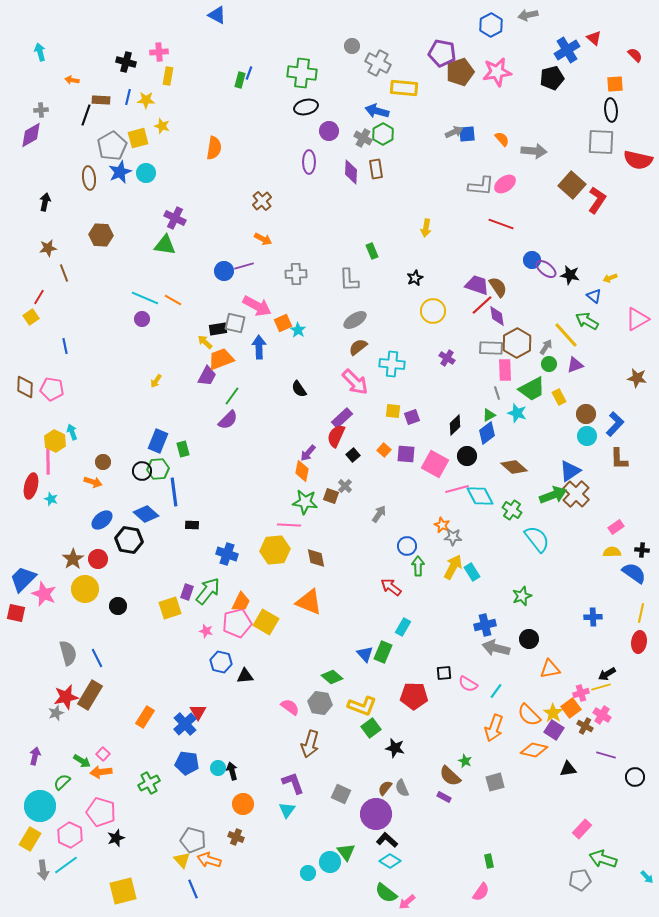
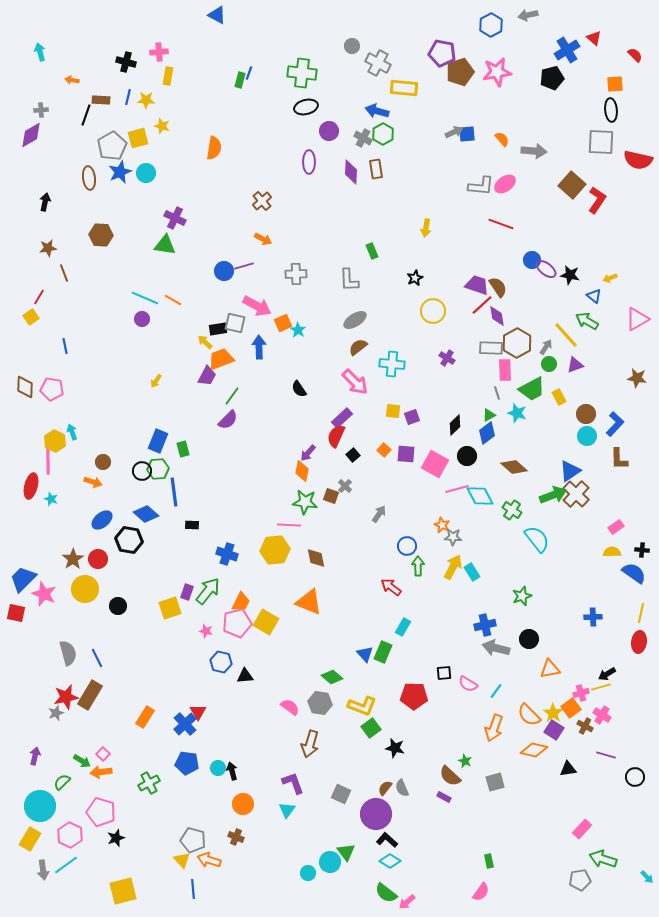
blue line at (193, 889): rotated 18 degrees clockwise
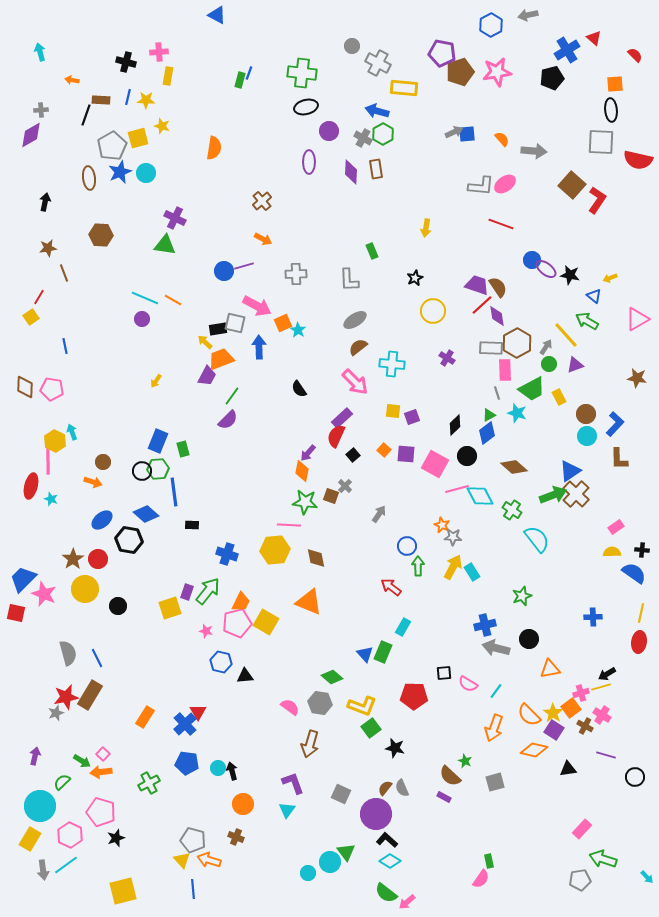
pink semicircle at (481, 892): moved 13 px up
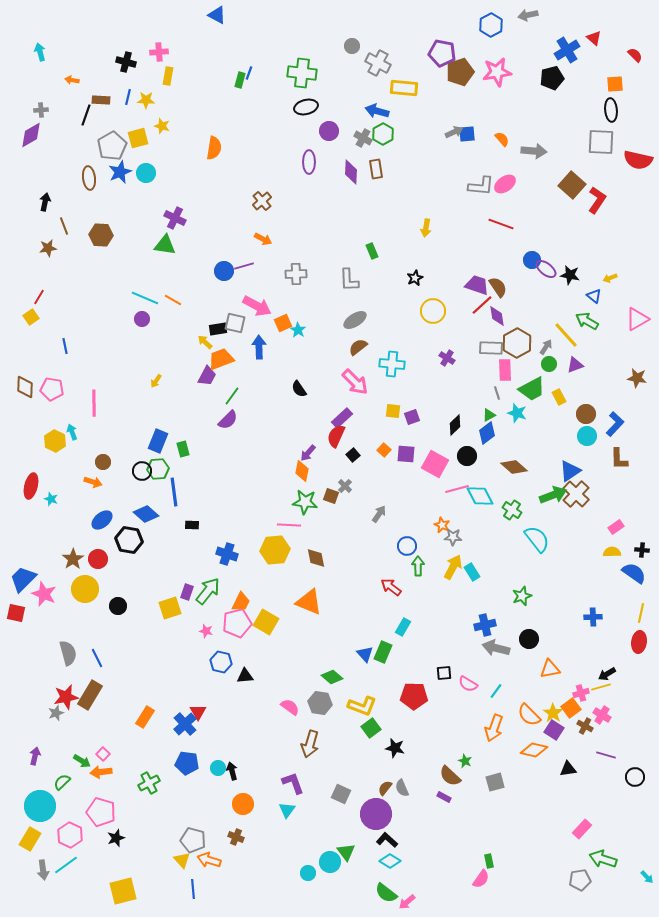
brown line at (64, 273): moved 47 px up
pink line at (48, 461): moved 46 px right, 58 px up
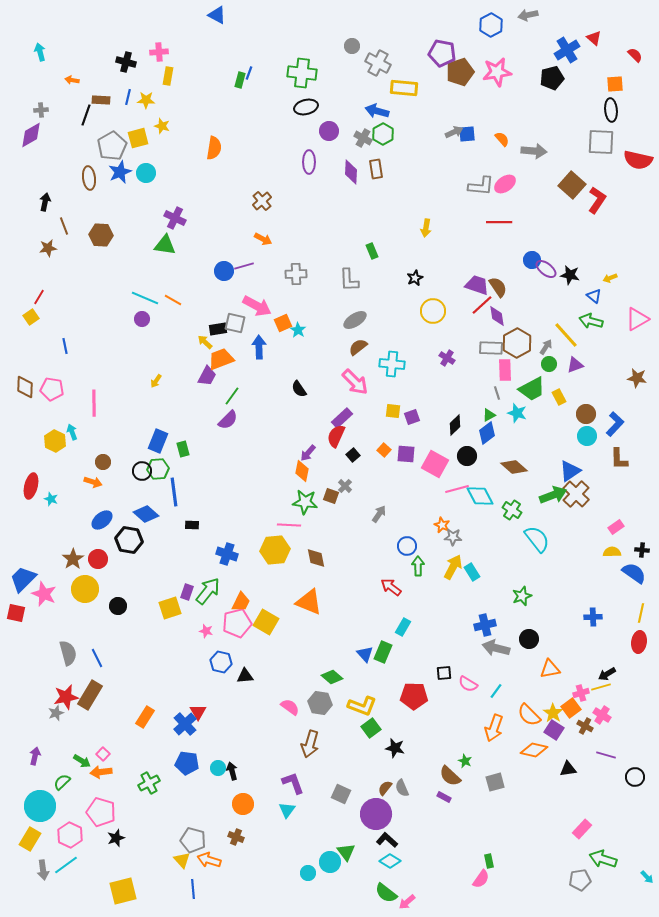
red line at (501, 224): moved 2 px left, 2 px up; rotated 20 degrees counterclockwise
green arrow at (587, 321): moved 4 px right; rotated 15 degrees counterclockwise
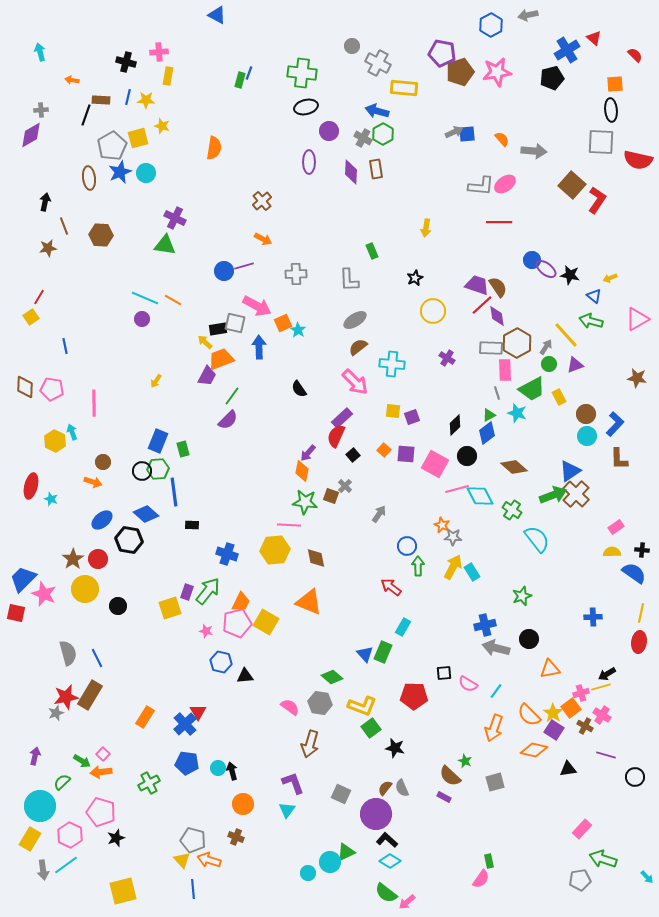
green triangle at (346, 852): rotated 42 degrees clockwise
